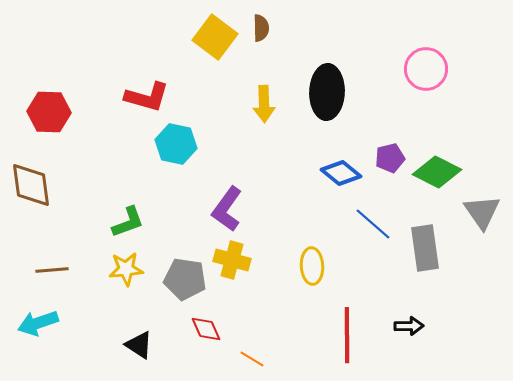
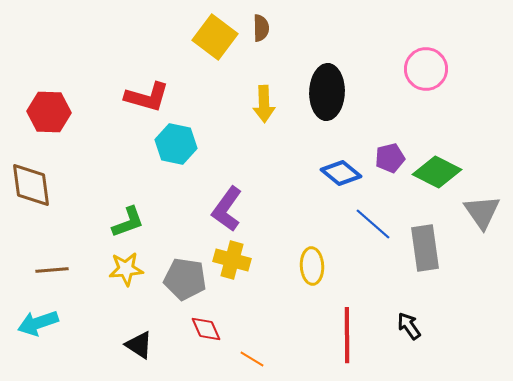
black arrow: rotated 124 degrees counterclockwise
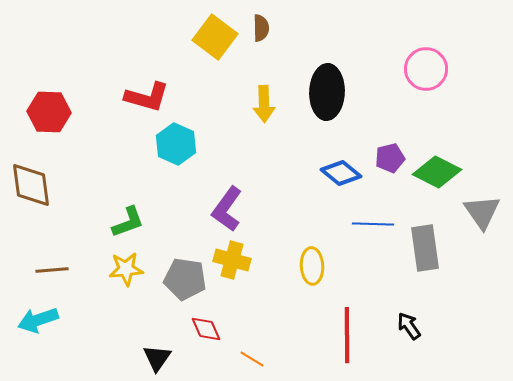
cyan hexagon: rotated 12 degrees clockwise
blue line: rotated 39 degrees counterclockwise
cyan arrow: moved 3 px up
black triangle: moved 18 px right, 13 px down; rotated 32 degrees clockwise
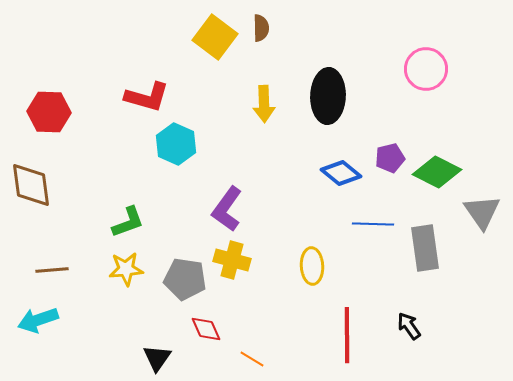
black ellipse: moved 1 px right, 4 px down
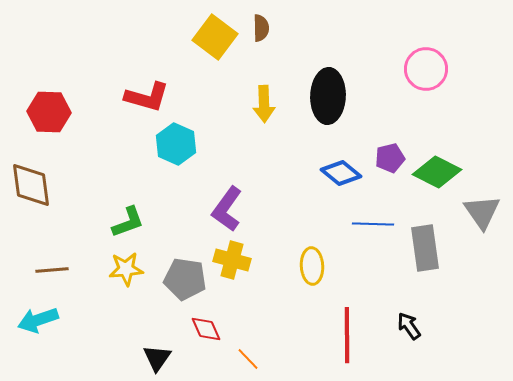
orange line: moved 4 px left; rotated 15 degrees clockwise
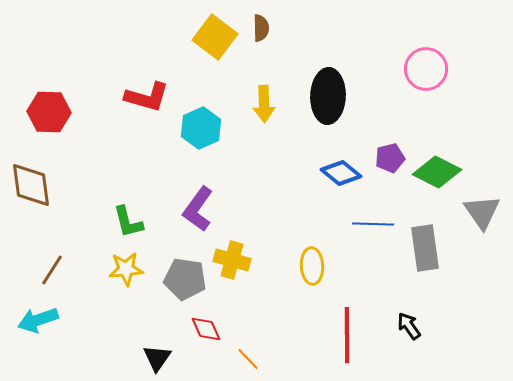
cyan hexagon: moved 25 px right, 16 px up; rotated 12 degrees clockwise
purple L-shape: moved 29 px left
green L-shape: rotated 96 degrees clockwise
brown line: rotated 52 degrees counterclockwise
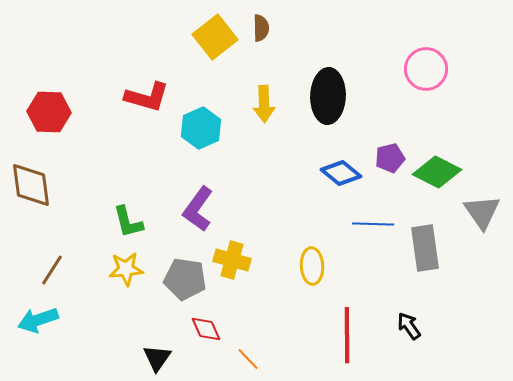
yellow square: rotated 15 degrees clockwise
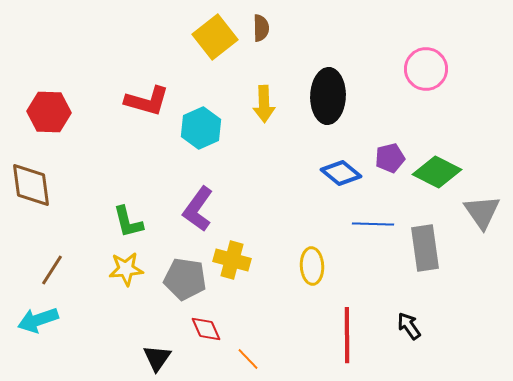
red L-shape: moved 4 px down
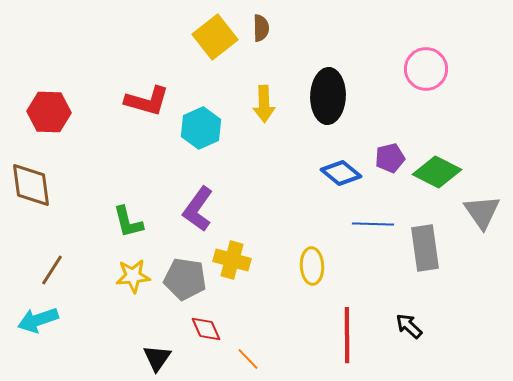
yellow star: moved 7 px right, 7 px down
black arrow: rotated 12 degrees counterclockwise
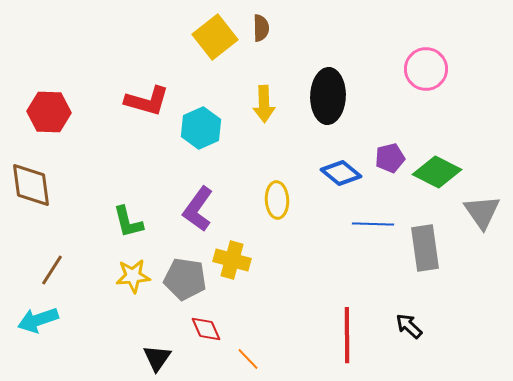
yellow ellipse: moved 35 px left, 66 px up
